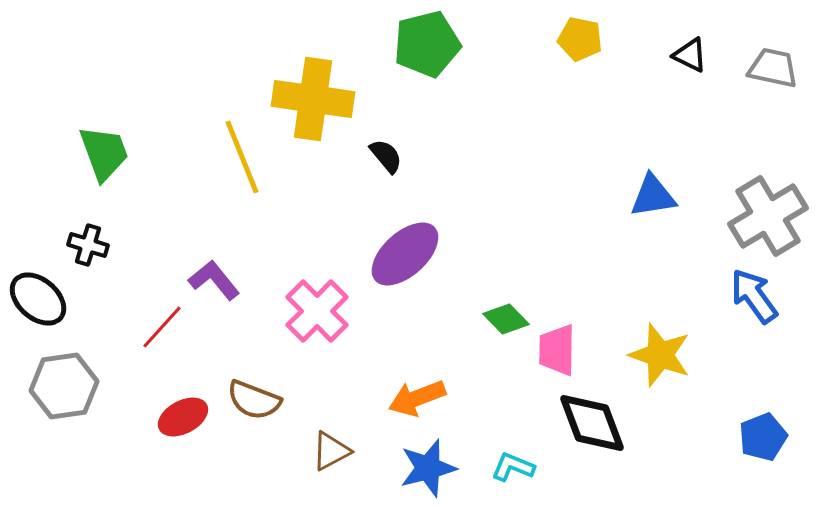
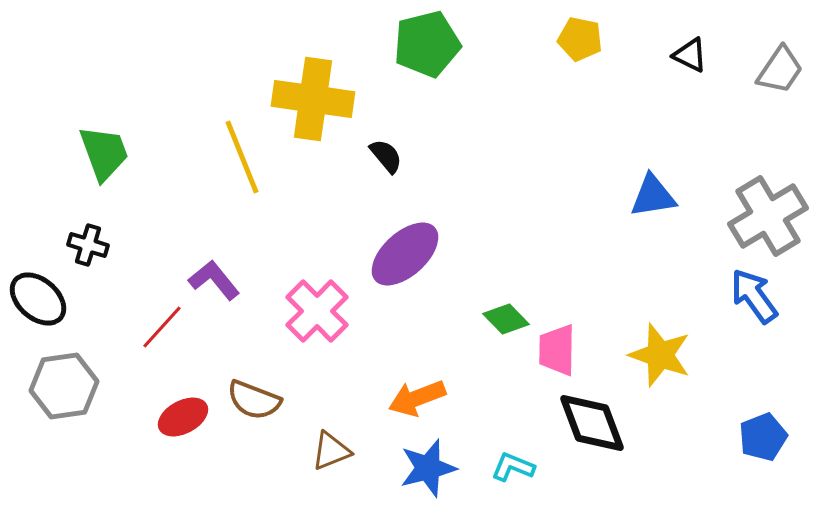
gray trapezoid: moved 7 px right, 2 px down; rotated 112 degrees clockwise
brown triangle: rotated 6 degrees clockwise
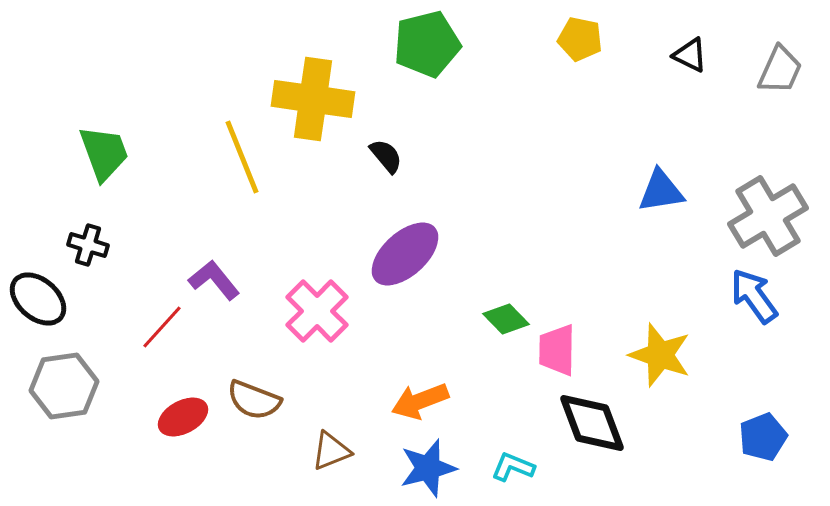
gray trapezoid: rotated 10 degrees counterclockwise
blue triangle: moved 8 px right, 5 px up
orange arrow: moved 3 px right, 3 px down
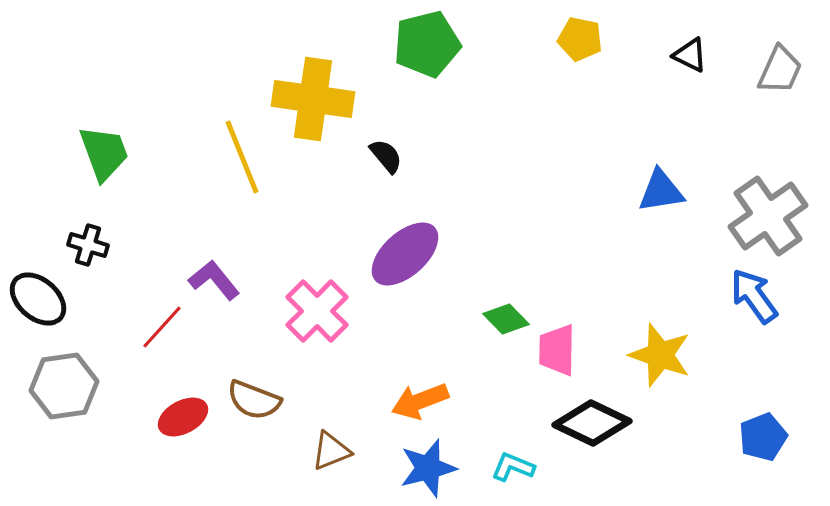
gray cross: rotated 4 degrees counterclockwise
black diamond: rotated 44 degrees counterclockwise
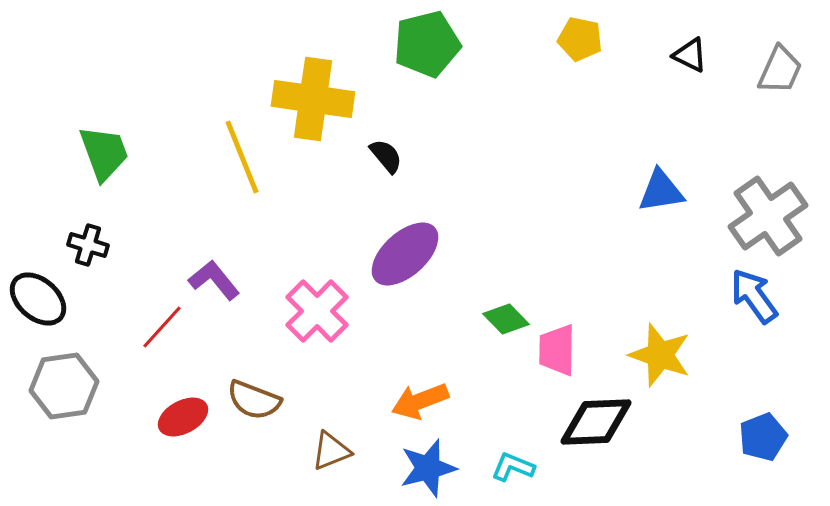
black diamond: moved 4 px right, 1 px up; rotated 28 degrees counterclockwise
